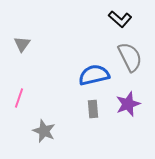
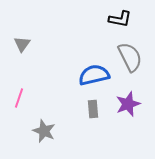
black L-shape: rotated 30 degrees counterclockwise
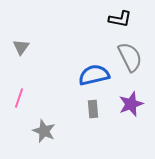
gray triangle: moved 1 px left, 3 px down
purple star: moved 3 px right
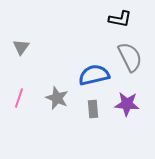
purple star: moved 4 px left; rotated 25 degrees clockwise
gray star: moved 13 px right, 33 px up
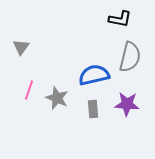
gray semicircle: rotated 40 degrees clockwise
pink line: moved 10 px right, 8 px up
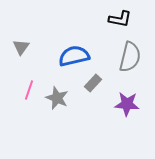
blue semicircle: moved 20 px left, 19 px up
gray rectangle: moved 26 px up; rotated 48 degrees clockwise
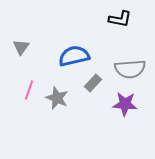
gray semicircle: moved 12 px down; rotated 72 degrees clockwise
purple star: moved 2 px left
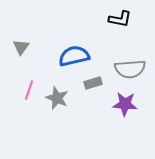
gray rectangle: rotated 30 degrees clockwise
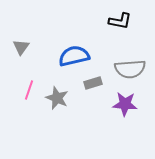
black L-shape: moved 2 px down
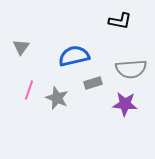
gray semicircle: moved 1 px right
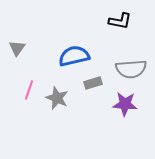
gray triangle: moved 4 px left, 1 px down
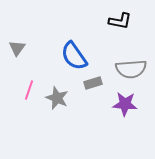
blue semicircle: rotated 112 degrees counterclockwise
